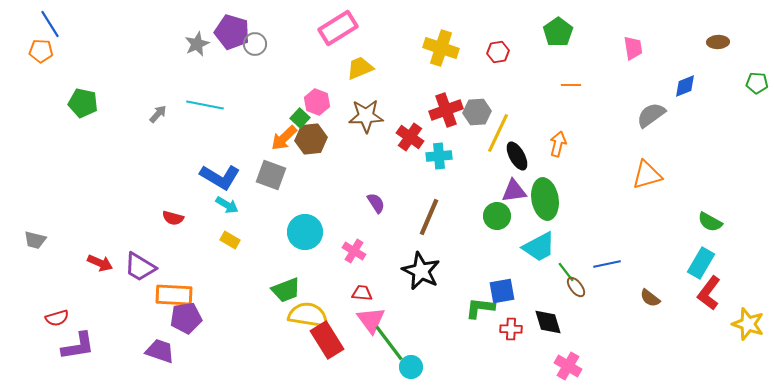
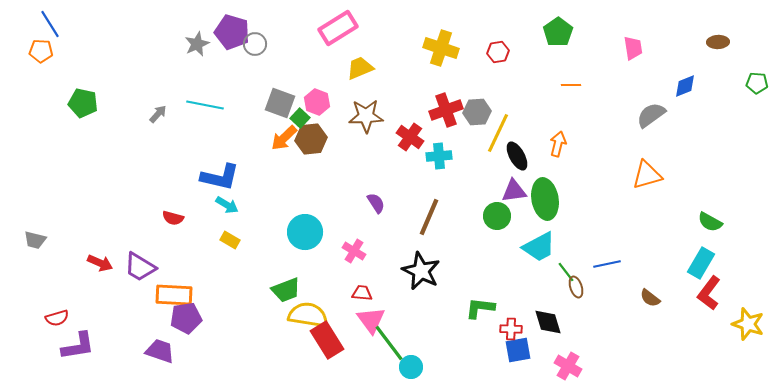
gray square at (271, 175): moved 9 px right, 72 px up
blue L-shape at (220, 177): rotated 18 degrees counterclockwise
brown ellipse at (576, 287): rotated 20 degrees clockwise
blue square at (502, 291): moved 16 px right, 59 px down
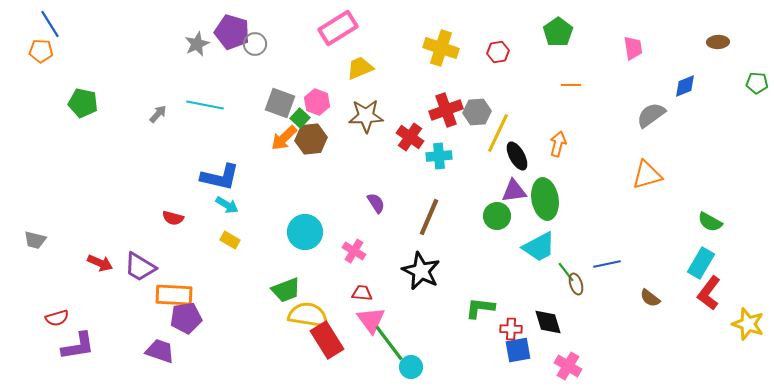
brown ellipse at (576, 287): moved 3 px up
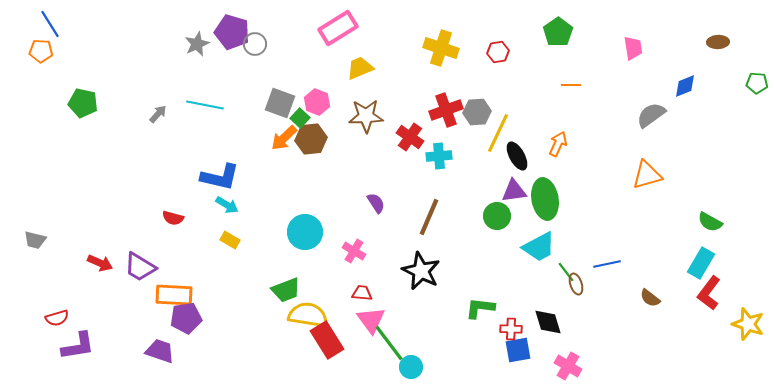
orange arrow at (558, 144): rotated 10 degrees clockwise
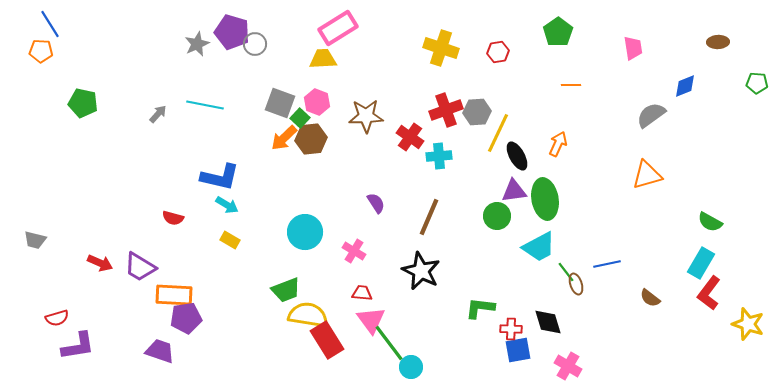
yellow trapezoid at (360, 68): moved 37 px left, 9 px up; rotated 20 degrees clockwise
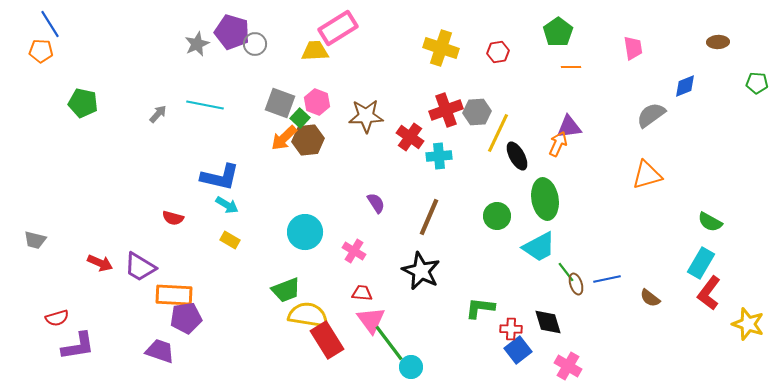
yellow trapezoid at (323, 59): moved 8 px left, 8 px up
orange line at (571, 85): moved 18 px up
brown hexagon at (311, 139): moved 3 px left, 1 px down
purple triangle at (514, 191): moved 55 px right, 64 px up
blue line at (607, 264): moved 15 px down
blue square at (518, 350): rotated 28 degrees counterclockwise
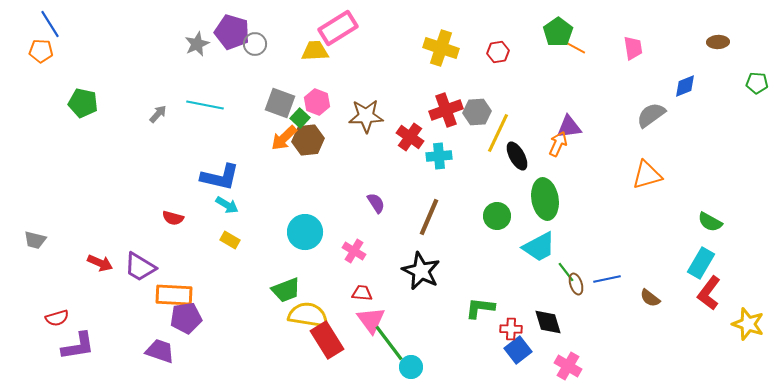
orange line at (571, 67): moved 5 px right, 19 px up; rotated 30 degrees clockwise
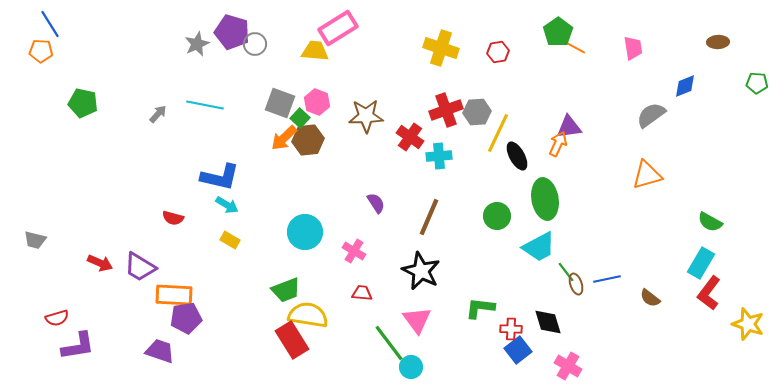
yellow trapezoid at (315, 51): rotated 8 degrees clockwise
pink triangle at (371, 320): moved 46 px right
red rectangle at (327, 340): moved 35 px left
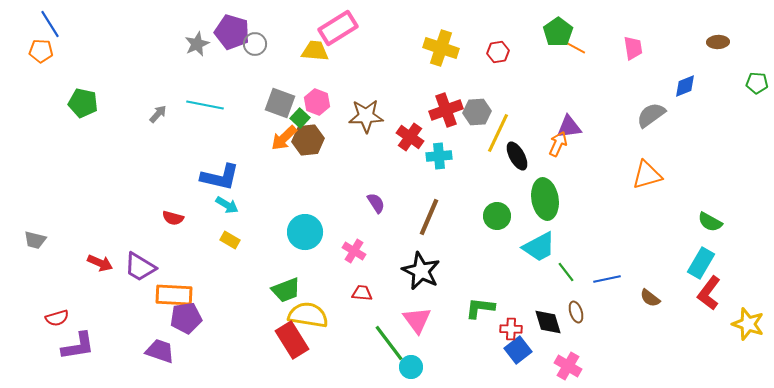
brown ellipse at (576, 284): moved 28 px down
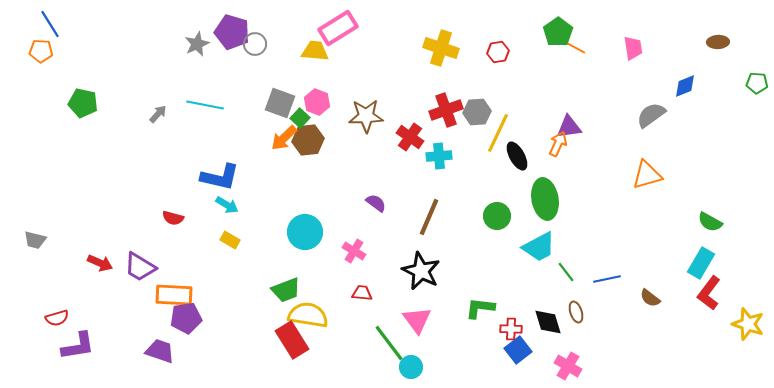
purple semicircle at (376, 203): rotated 20 degrees counterclockwise
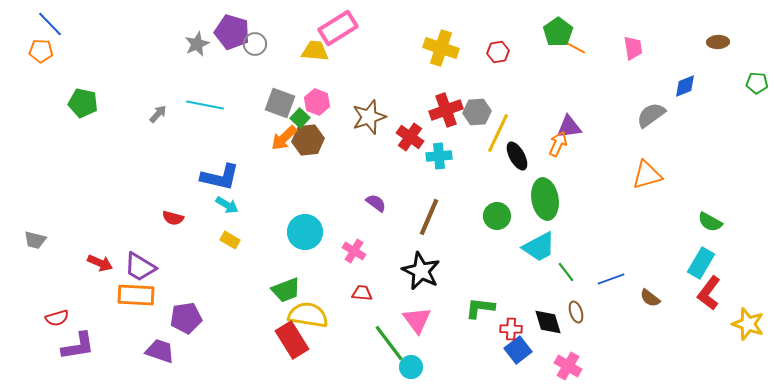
blue line at (50, 24): rotated 12 degrees counterclockwise
brown star at (366, 116): moved 3 px right, 1 px down; rotated 16 degrees counterclockwise
blue line at (607, 279): moved 4 px right; rotated 8 degrees counterclockwise
orange rectangle at (174, 295): moved 38 px left
